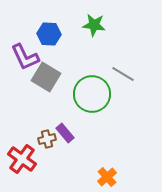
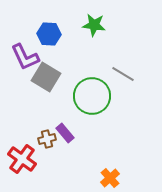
green circle: moved 2 px down
orange cross: moved 3 px right, 1 px down
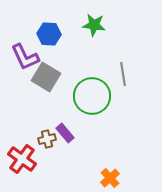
gray line: rotated 50 degrees clockwise
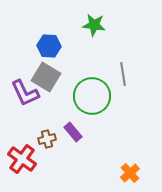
blue hexagon: moved 12 px down
purple L-shape: moved 36 px down
purple rectangle: moved 8 px right, 1 px up
orange cross: moved 20 px right, 5 px up
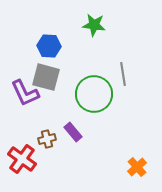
gray square: rotated 16 degrees counterclockwise
green circle: moved 2 px right, 2 px up
orange cross: moved 7 px right, 6 px up
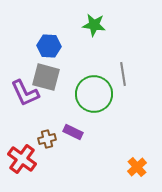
purple rectangle: rotated 24 degrees counterclockwise
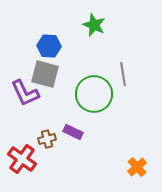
green star: rotated 15 degrees clockwise
gray square: moved 1 px left, 3 px up
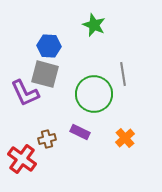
purple rectangle: moved 7 px right
orange cross: moved 12 px left, 29 px up
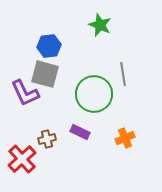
green star: moved 6 px right
blue hexagon: rotated 10 degrees counterclockwise
orange cross: rotated 18 degrees clockwise
red cross: rotated 12 degrees clockwise
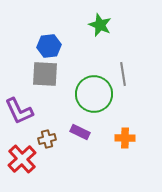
gray square: rotated 12 degrees counterclockwise
purple L-shape: moved 6 px left, 18 px down
orange cross: rotated 24 degrees clockwise
